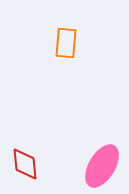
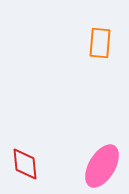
orange rectangle: moved 34 px right
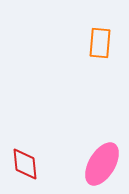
pink ellipse: moved 2 px up
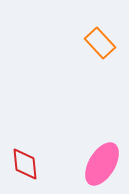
orange rectangle: rotated 48 degrees counterclockwise
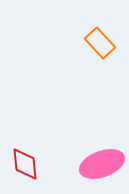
pink ellipse: rotated 39 degrees clockwise
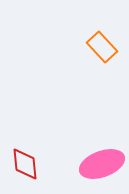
orange rectangle: moved 2 px right, 4 px down
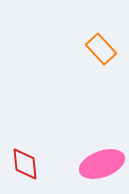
orange rectangle: moved 1 px left, 2 px down
